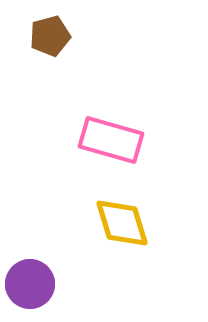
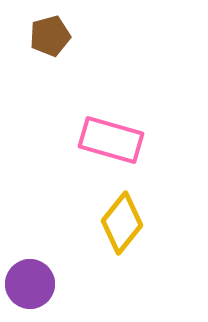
yellow diamond: rotated 56 degrees clockwise
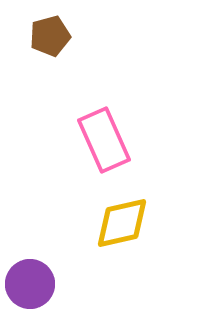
pink rectangle: moved 7 px left; rotated 50 degrees clockwise
yellow diamond: rotated 38 degrees clockwise
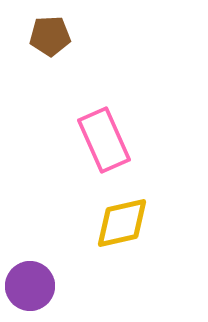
brown pentagon: rotated 12 degrees clockwise
purple circle: moved 2 px down
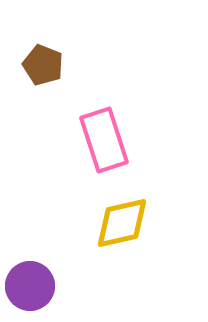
brown pentagon: moved 7 px left, 29 px down; rotated 24 degrees clockwise
pink rectangle: rotated 6 degrees clockwise
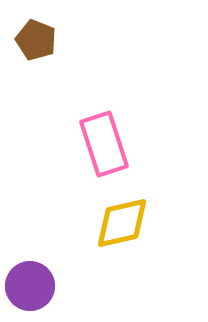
brown pentagon: moved 7 px left, 25 px up
pink rectangle: moved 4 px down
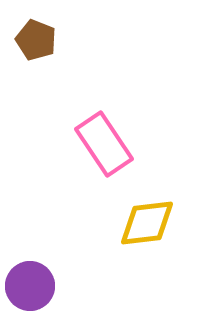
pink rectangle: rotated 16 degrees counterclockwise
yellow diamond: moved 25 px right; rotated 6 degrees clockwise
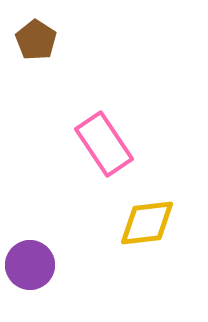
brown pentagon: rotated 12 degrees clockwise
purple circle: moved 21 px up
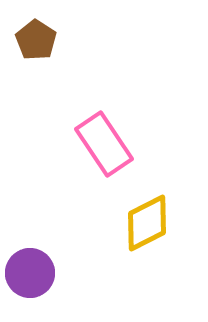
yellow diamond: rotated 20 degrees counterclockwise
purple circle: moved 8 px down
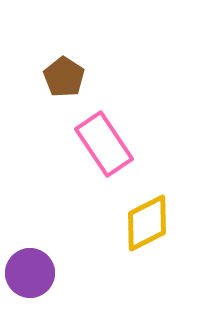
brown pentagon: moved 28 px right, 37 px down
